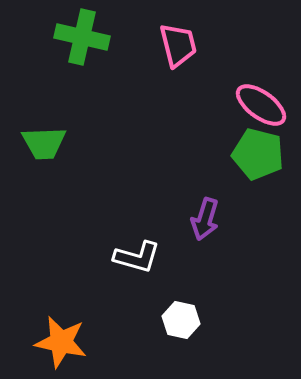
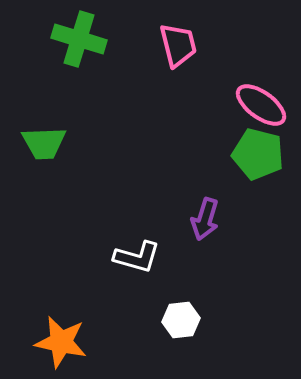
green cross: moved 3 px left, 2 px down; rotated 4 degrees clockwise
white hexagon: rotated 18 degrees counterclockwise
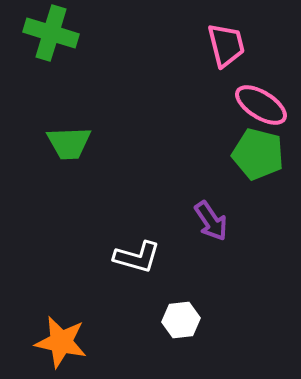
green cross: moved 28 px left, 6 px up
pink trapezoid: moved 48 px right
pink ellipse: rotated 4 degrees counterclockwise
green trapezoid: moved 25 px right
purple arrow: moved 6 px right, 2 px down; rotated 51 degrees counterclockwise
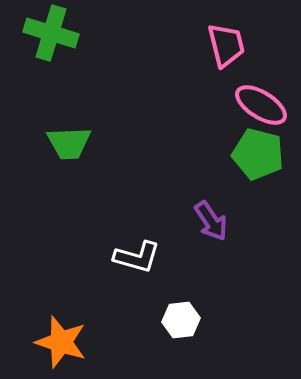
orange star: rotated 6 degrees clockwise
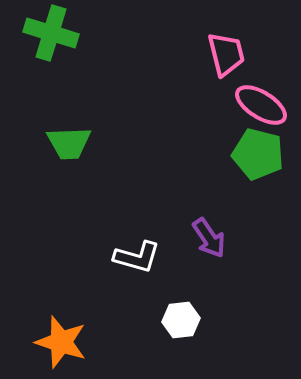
pink trapezoid: moved 9 px down
purple arrow: moved 2 px left, 17 px down
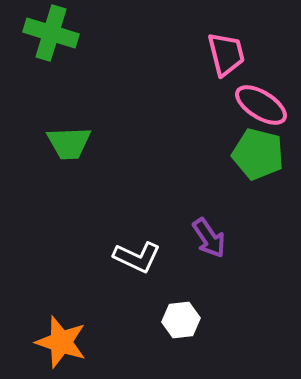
white L-shape: rotated 9 degrees clockwise
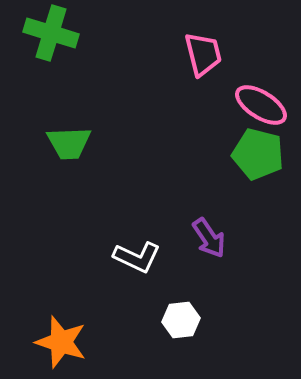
pink trapezoid: moved 23 px left
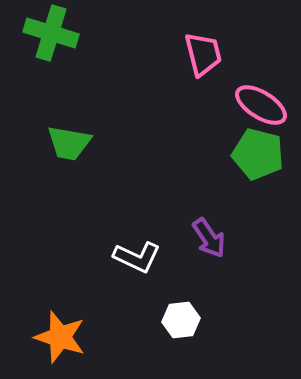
green trapezoid: rotated 12 degrees clockwise
orange star: moved 1 px left, 5 px up
